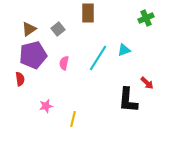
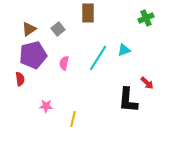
pink star: rotated 16 degrees clockwise
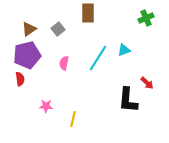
purple pentagon: moved 6 px left
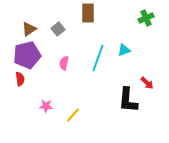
cyan line: rotated 12 degrees counterclockwise
yellow line: moved 4 px up; rotated 28 degrees clockwise
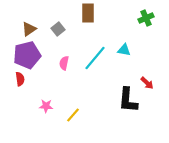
cyan triangle: rotated 32 degrees clockwise
cyan line: moved 3 px left; rotated 20 degrees clockwise
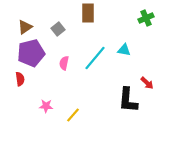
brown triangle: moved 4 px left, 2 px up
purple pentagon: moved 4 px right, 2 px up
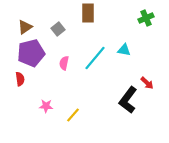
black L-shape: rotated 32 degrees clockwise
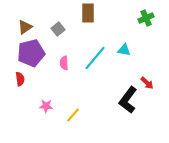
pink semicircle: rotated 16 degrees counterclockwise
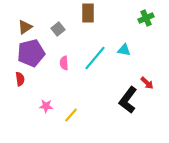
yellow line: moved 2 px left
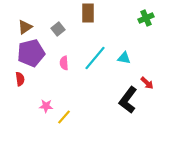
cyan triangle: moved 8 px down
yellow line: moved 7 px left, 2 px down
